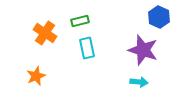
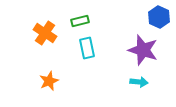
orange star: moved 13 px right, 5 px down
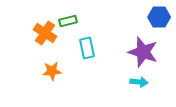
blue hexagon: rotated 25 degrees counterclockwise
green rectangle: moved 12 px left
purple star: moved 2 px down
orange star: moved 3 px right, 10 px up; rotated 18 degrees clockwise
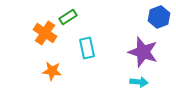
blue hexagon: rotated 20 degrees counterclockwise
green rectangle: moved 4 px up; rotated 18 degrees counterclockwise
orange star: rotated 12 degrees clockwise
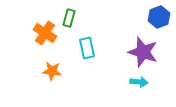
green rectangle: moved 1 px right, 1 px down; rotated 42 degrees counterclockwise
